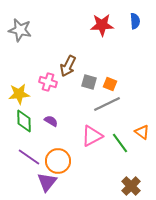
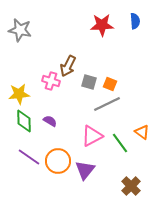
pink cross: moved 3 px right, 1 px up
purple semicircle: moved 1 px left
purple triangle: moved 38 px right, 12 px up
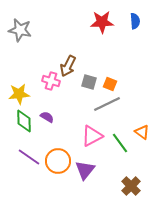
red star: moved 3 px up
purple semicircle: moved 3 px left, 4 px up
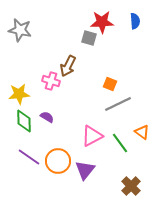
gray square: moved 44 px up
gray line: moved 11 px right
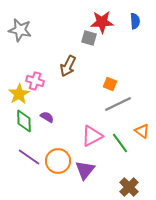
pink cross: moved 16 px left
yellow star: rotated 25 degrees counterclockwise
orange triangle: moved 1 px up
brown cross: moved 2 px left, 1 px down
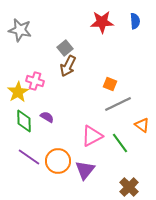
gray square: moved 24 px left, 10 px down; rotated 35 degrees clockwise
yellow star: moved 1 px left, 2 px up
orange triangle: moved 6 px up
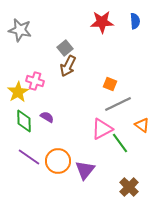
pink triangle: moved 10 px right, 7 px up
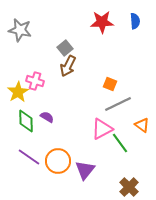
green diamond: moved 2 px right
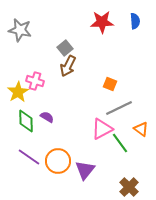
gray line: moved 1 px right, 4 px down
orange triangle: moved 1 px left, 4 px down
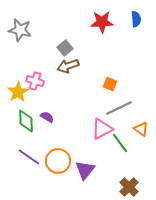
blue semicircle: moved 1 px right, 2 px up
brown arrow: rotated 45 degrees clockwise
